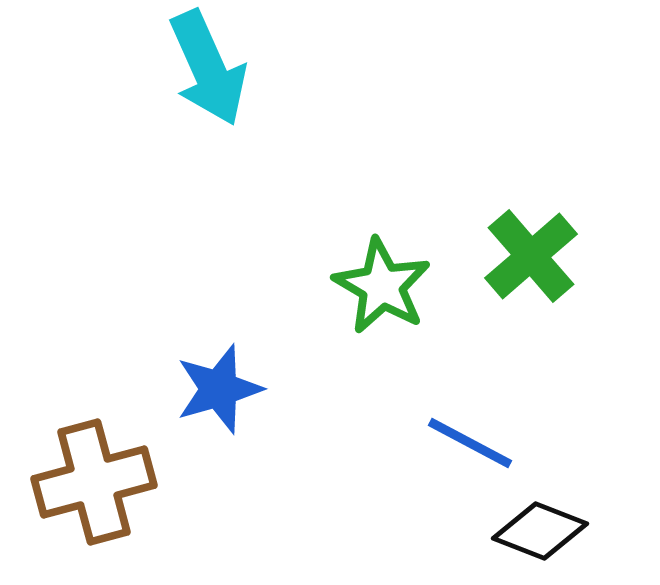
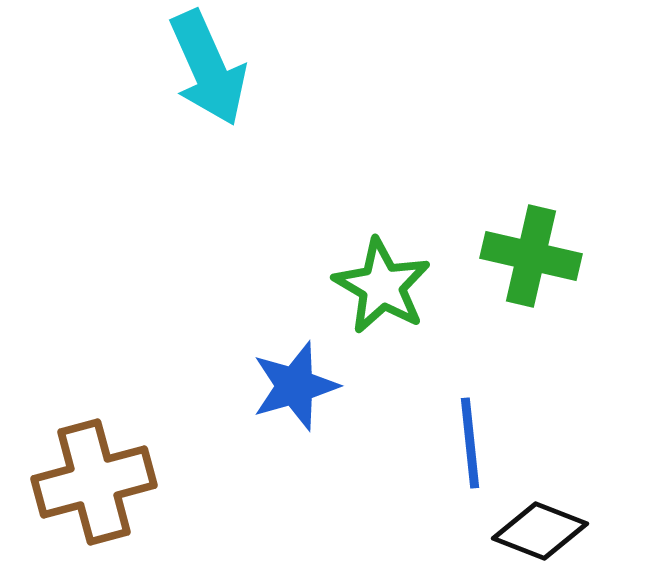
green cross: rotated 36 degrees counterclockwise
blue star: moved 76 px right, 3 px up
blue line: rotated 56 degrees clockwise
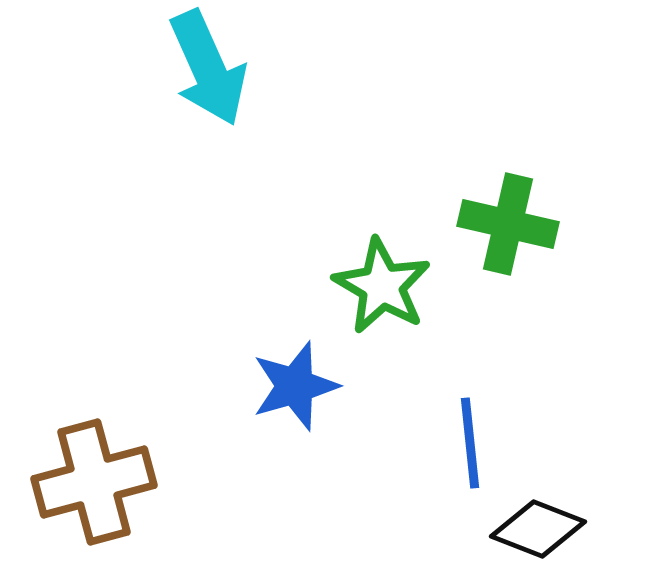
green cross: moved 23 px left, 32 px up
black diamond: moved 2 px left, 2 px up
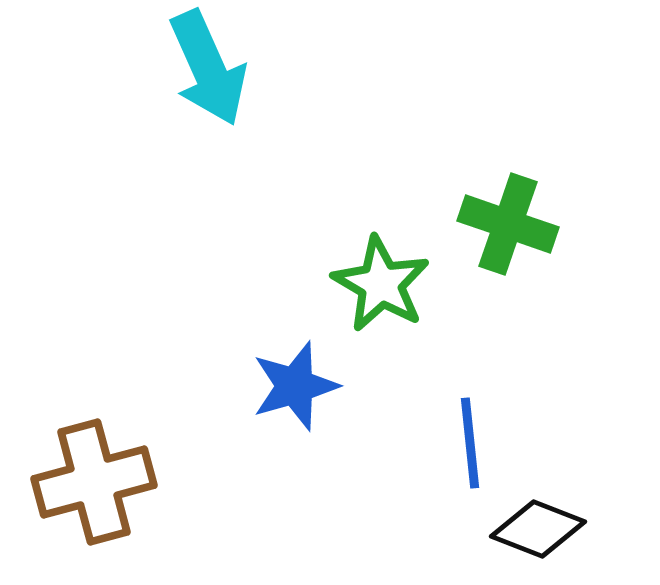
green cross: rotated 6 degrees clockwise
green star: moved 1 px left, 2 px up
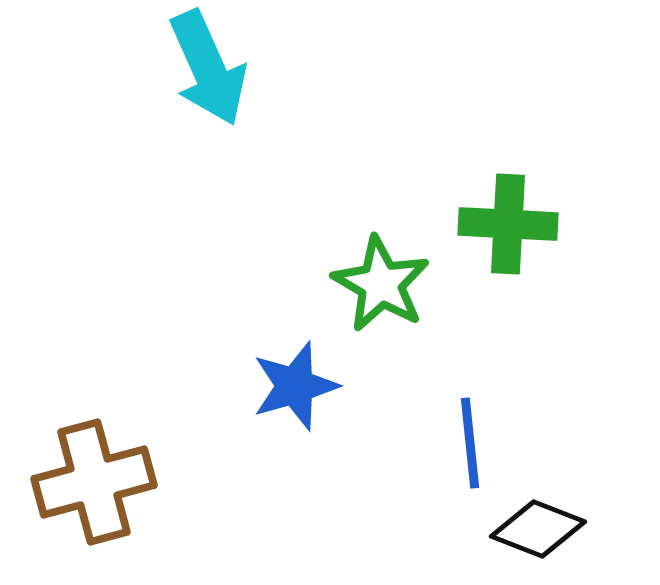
green cross: rotated 16 degrees counterclockwise
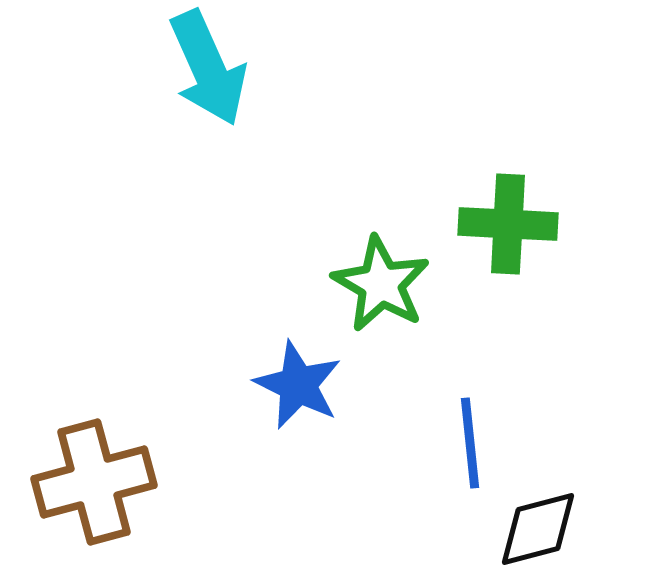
blue star: moved 3 px right, 1 px up; rotated 30 degrees counterclockwise
black diamond: rotated 36 degrees counterclockwise
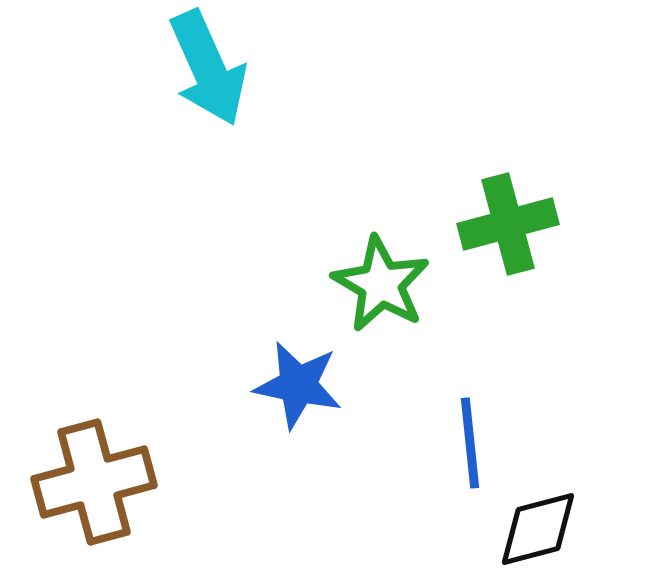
green cross: rotated 18 degrees counterclockwise
blue star: rotated 14 degrees counterclockwise
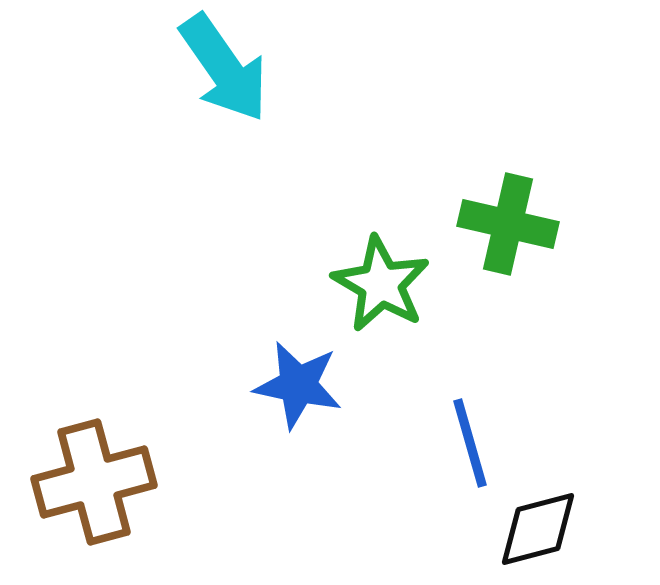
cyan arrow: moved 16 px right; rotated 11 degrees counterclockwise
green cross: rotated 28 degrees clockwise
blue line: rotated 10 degrees counterclockwise
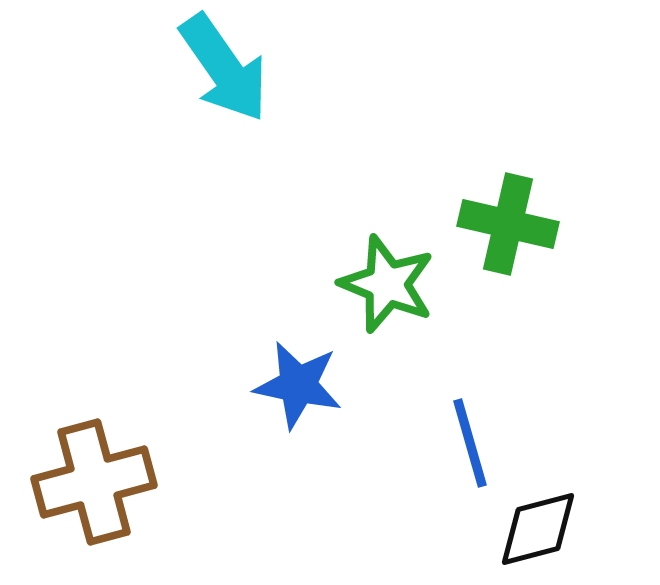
green star: moved 6 px right; rotated 8 degrees counterclockwise
